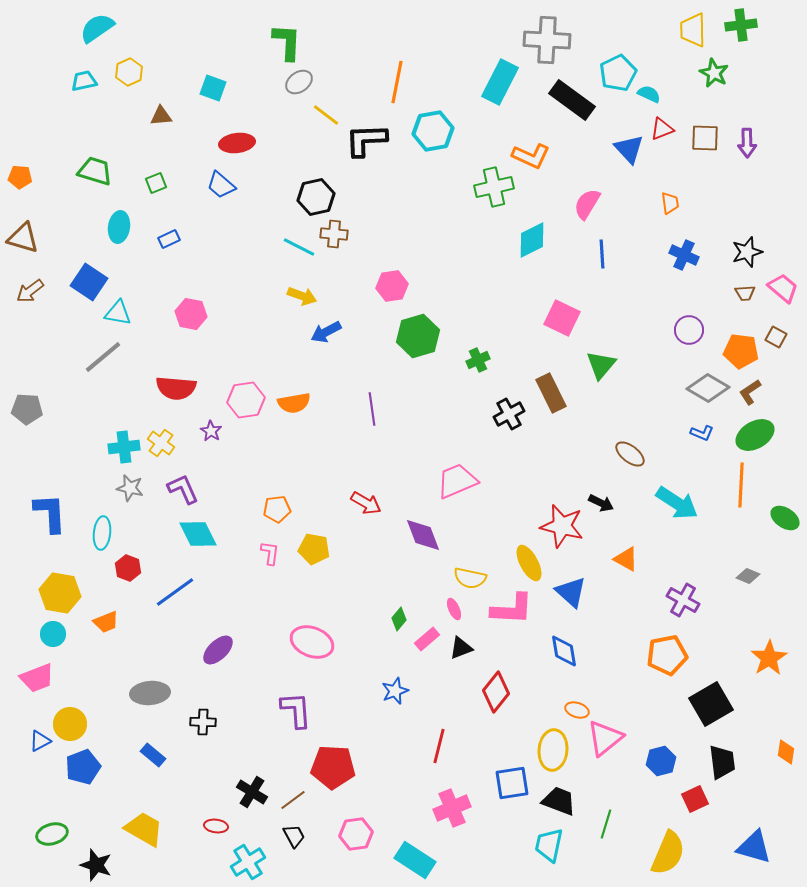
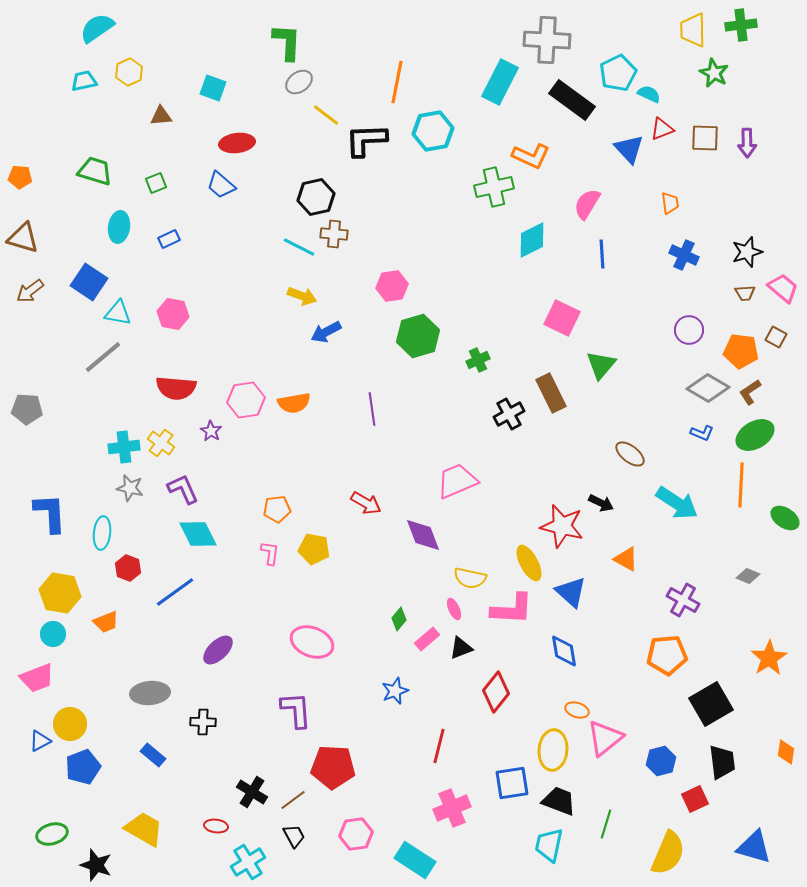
pink hexagon at (191, 314): moved 18 px left
orange pentagon at (667, 655): rotated 6 degrees clockwise
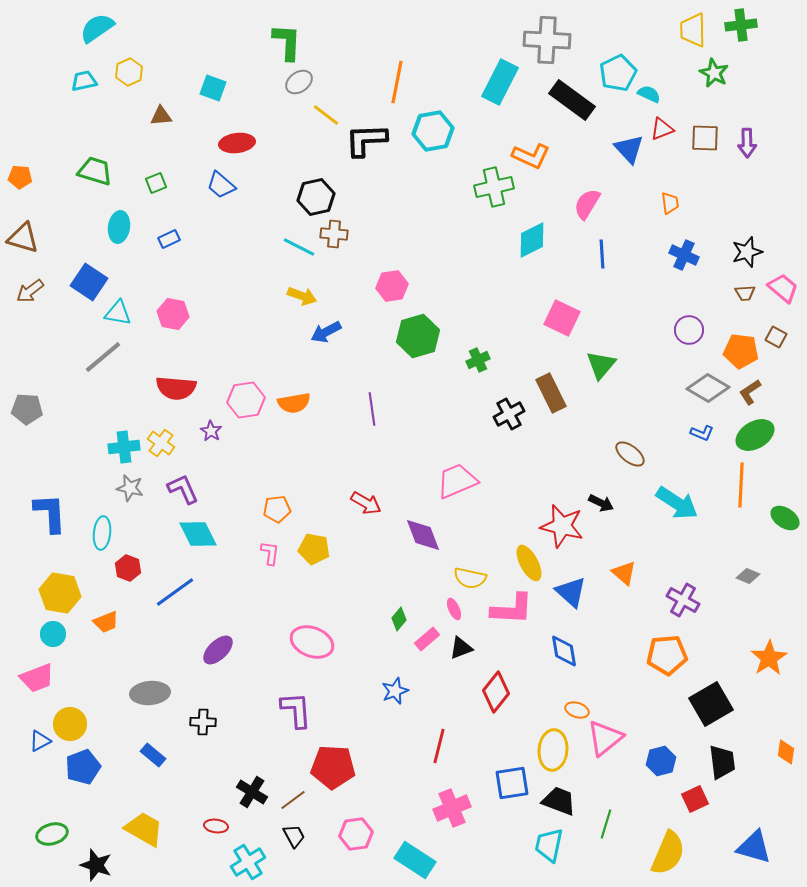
orange triangle at (626, 559): moved 2 px left, 14 px down; rotated 12 degrees clockwise
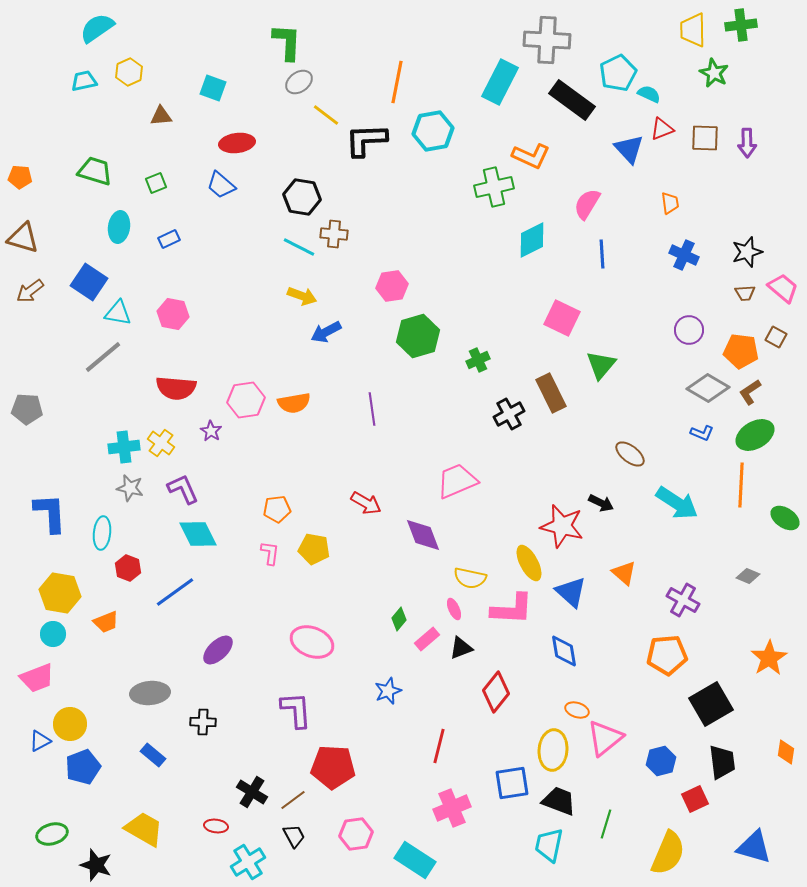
black hexagon at (316, 197): moved 14 px left; rotated 21 degrees clockwise
blue star at (395, 691): moved 7 px left
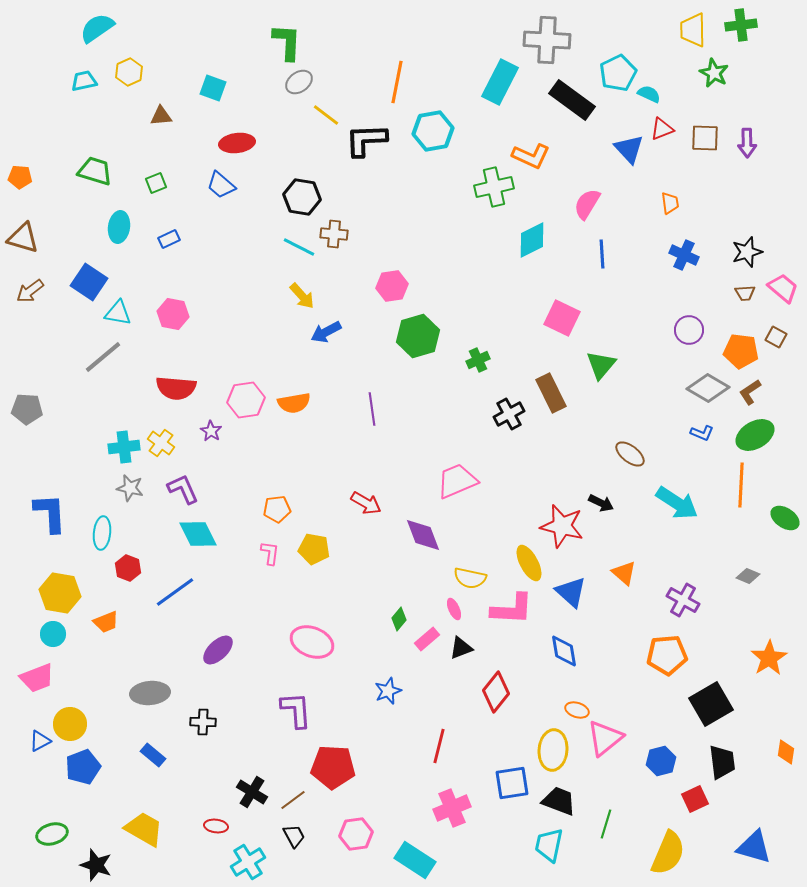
yellow arrow at (302, 296): rotated 28 degrees clockwise
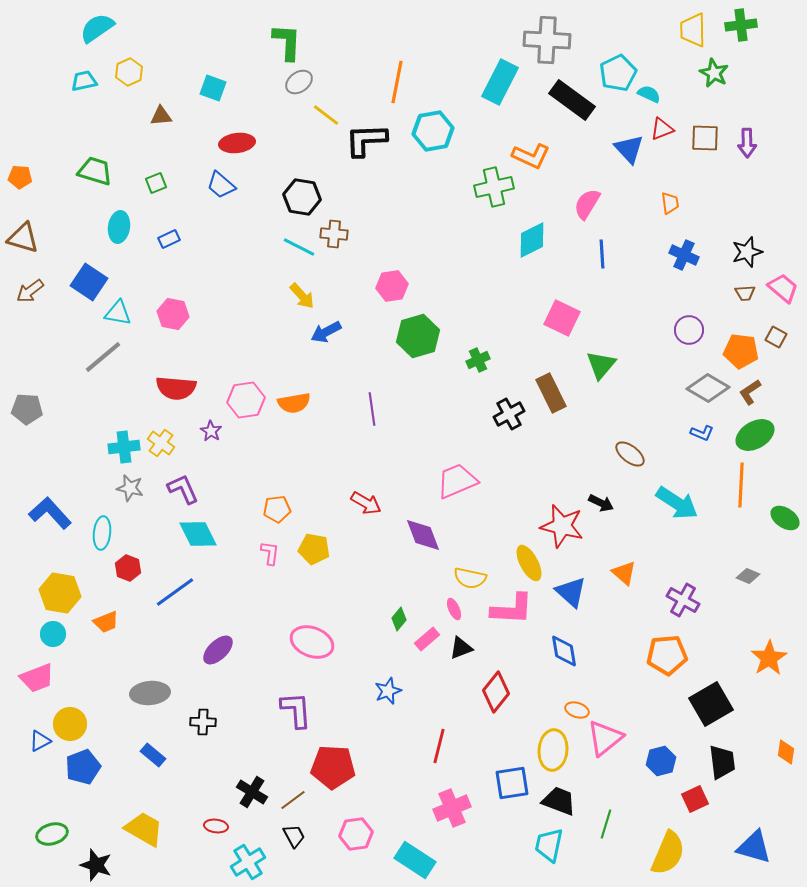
blue L-shape at (50, 513): rotated 39 degrees counterclockwise
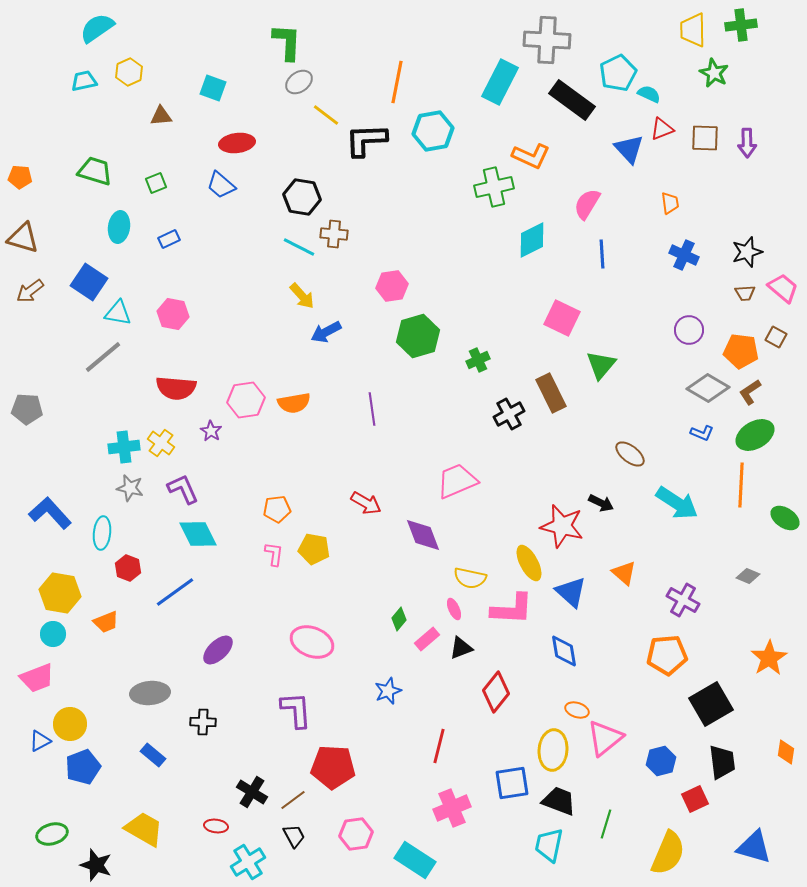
pink L-shape at (270, 553): moved 4 px right, 1 px down
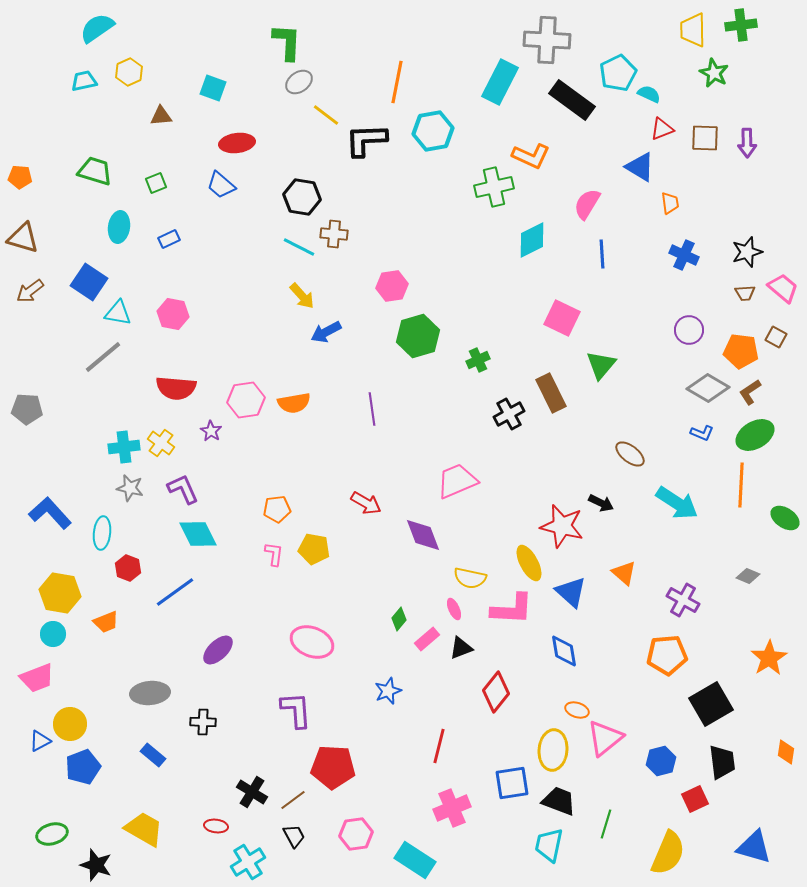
blue triangle at (629, 149): moved 11 px right, 18 px down; rotated 16 degrees counterclockwise
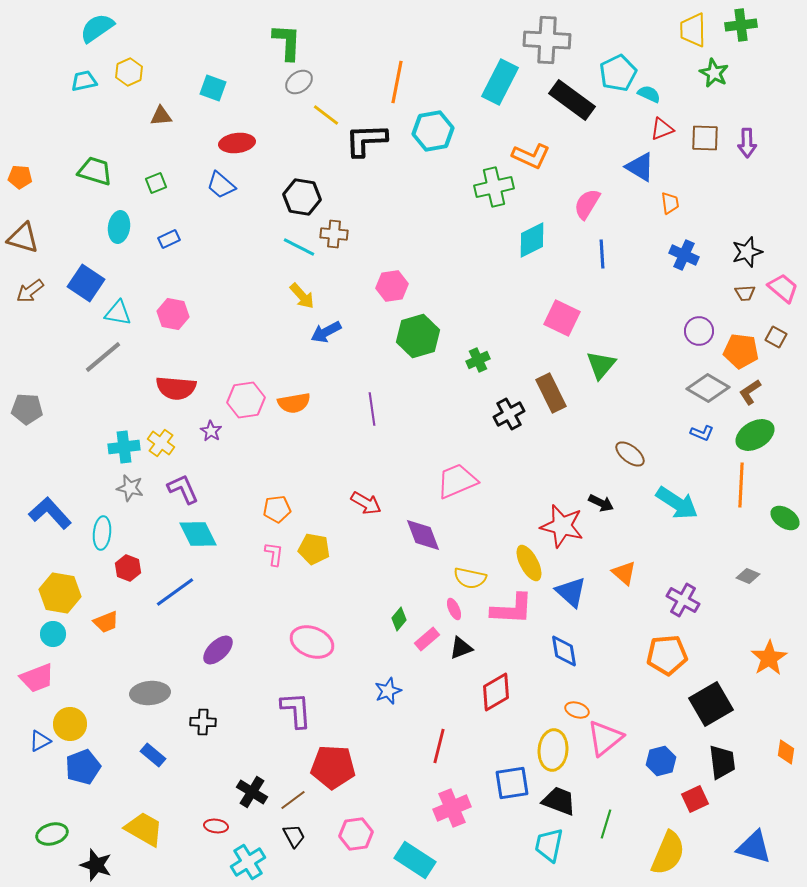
blue square at (89, 282): moved 3 px left, 1 px down
purple circle at (689, 330): moved 10 px right, 1 px down
red diamond at (496, 692): rotated 21 degrees clockwise
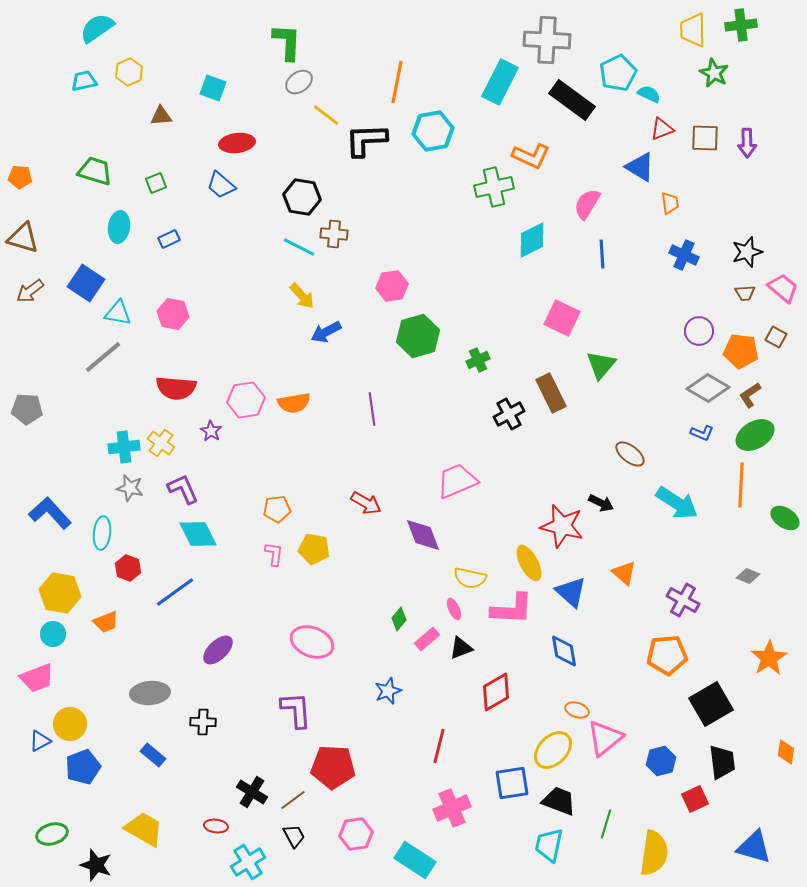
brown L-shape at (750, 392): moved 3 px down
yellow ellipse at (553, 750): rotated 39 degrees clockwise
yellow semicircle at (668, 853): moved 14 px left; rotated 15 degrees counterclockwise
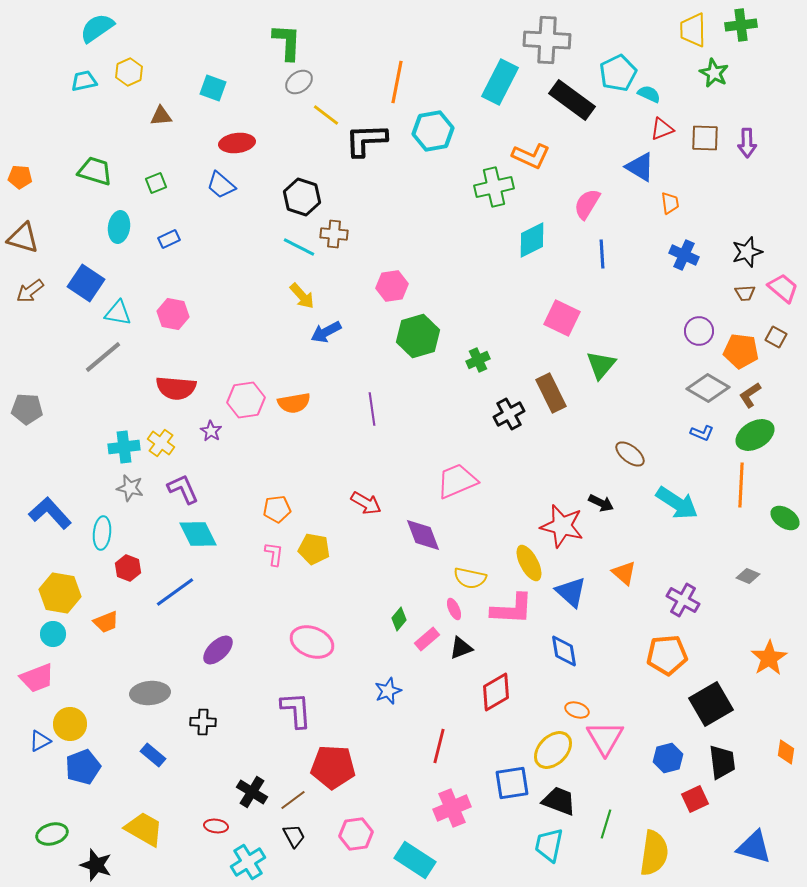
black hexagon at (302, 197): rotated 9 degrees clockwise
pink triangle at (605, 738): rotated 21 degrees counterclockwise
blue hexagon at (661, 761): moved 7 px right, 3 px up
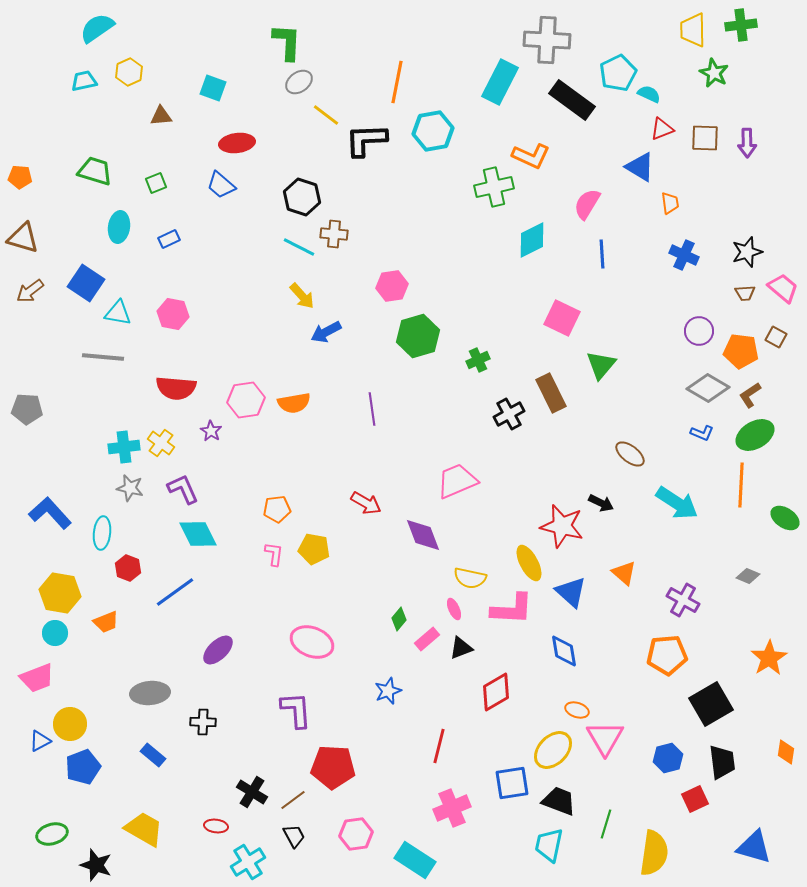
gray line at (103, 357): rotated 45 degrees clockwise
cyan circle at (53, 634): moved 2 px right, 1 px up
